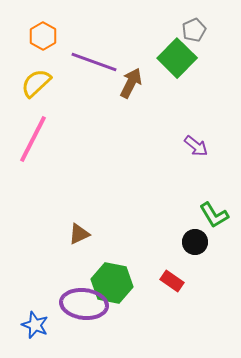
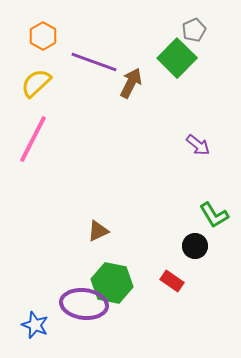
purple arrow: moved 2 px right, 1 px up
brown triangle: moved 19 px right, 3 px up
black circle: moved 4 px down
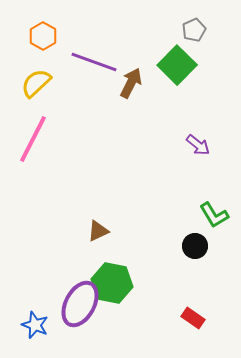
green square: moved 7 px down
red rectangle: moved 21 px right, 37 px down
purple ellipse: moved 4 px left; rotated 69 degrees counterclockwise
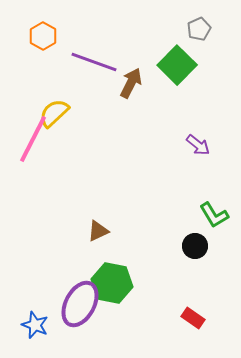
gray pentagon: moved 5 px right, 1 px up
yellow semicircle: moved 18 px right, 30 px down
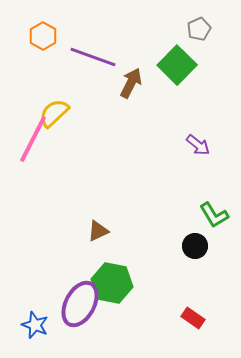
purple line: moved 1 px left, 5 px up
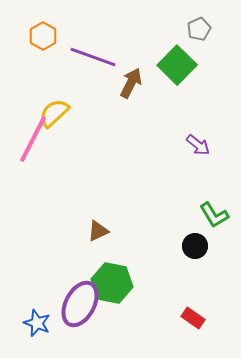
blue star: moved 2 px right, 2 px up
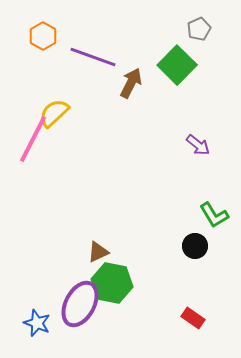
brown triangle: moved 21 px down
